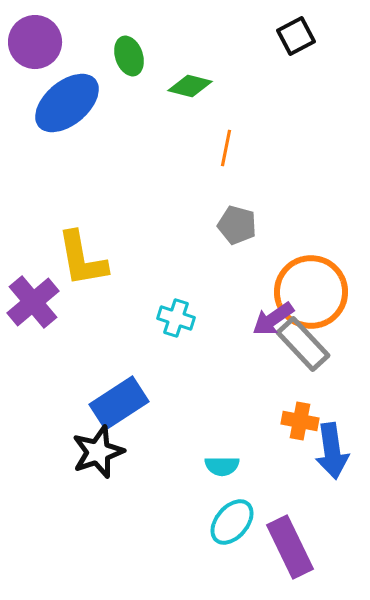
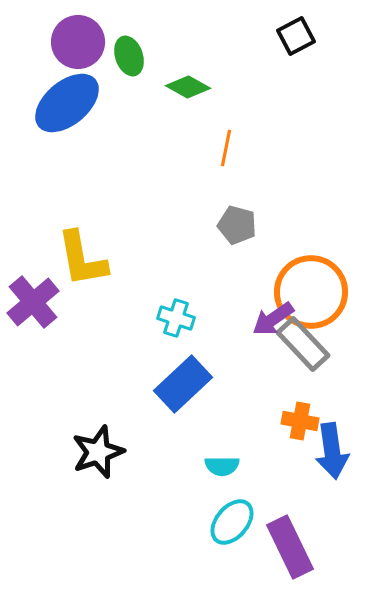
purple circle: moved 43 px right
green diamond: moved 2 px left, 1 px down; rotated 15 degrees clockwise
blue rectangle: moved 64 px right, 19 px up; rotated 10 degrees counterclockwise
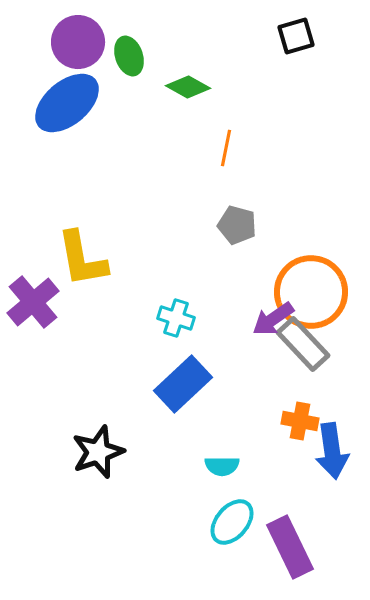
black square: rotated 12 degrees clockwise
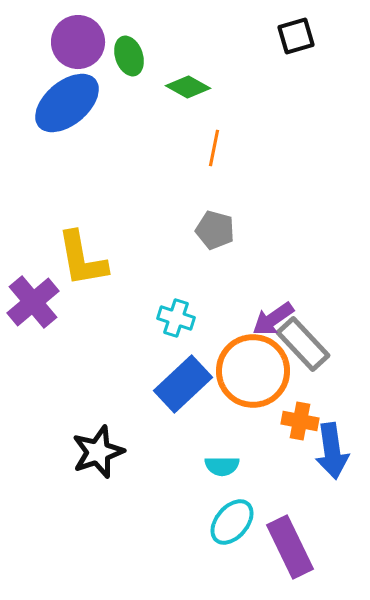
orange line: moved 12 px left
gray pentagon: moved 22 px left, 5 px down
orange circle: moved 58 px left, 79 px down
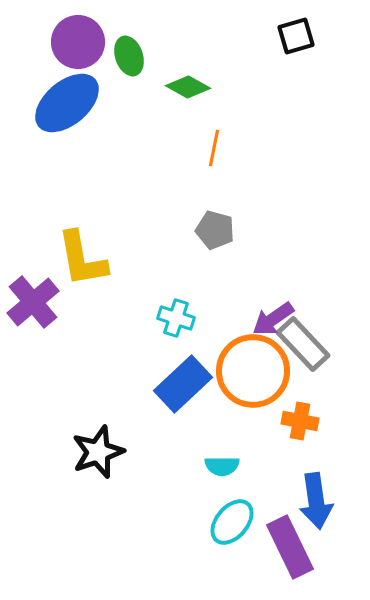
blue arrow: moved 16 px left, 50 px down
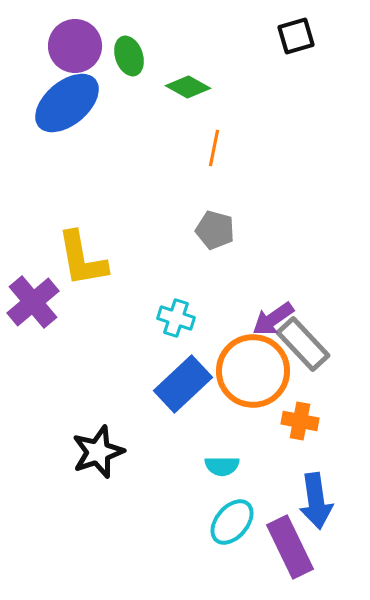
purple circle: moved 3 px left, 4 px down
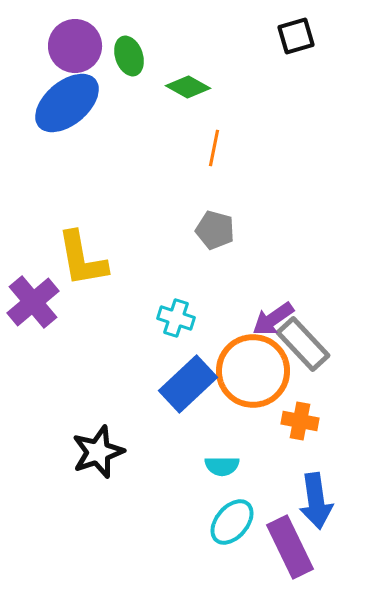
blue rectangle: moved 5 px right
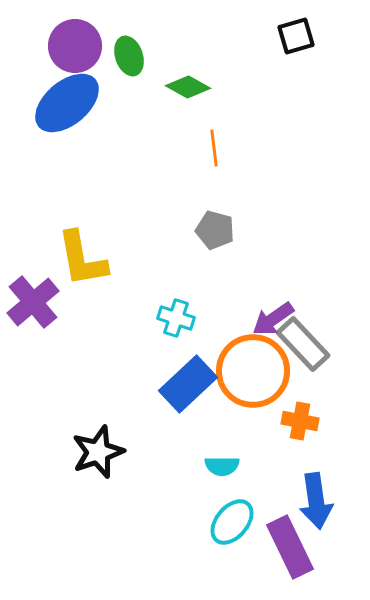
orange line: rotated 18 degrees counterclockwise
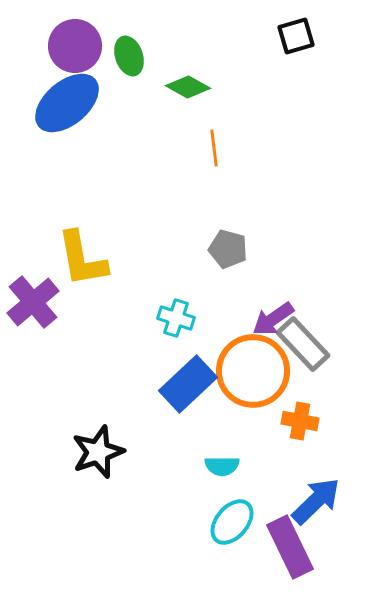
gray pentagon: moved 13 px right, 19 px down
blue arrow: rotated 126 degrees counterclockwise
